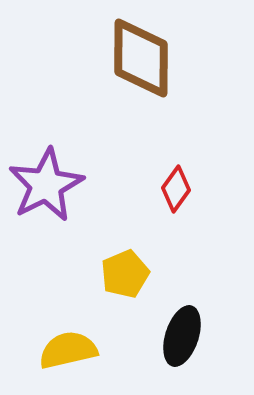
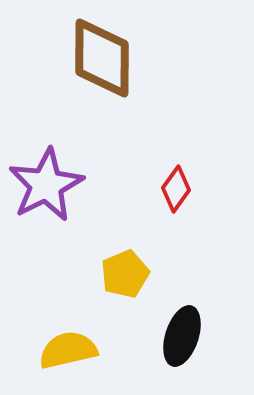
brown diamond: moved 39 px left
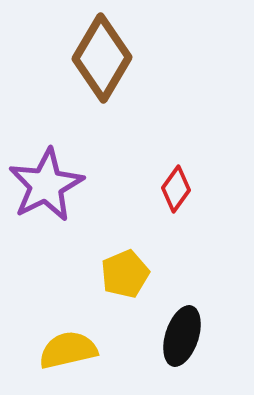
brown diamond: rotated 30 degrees clockwise
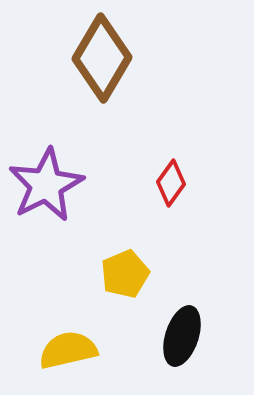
red diamond: moved 5 px left, 6 px up
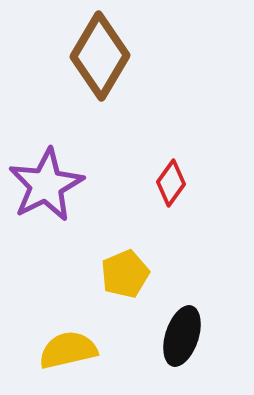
brown diamond: moved 2 px left, 2 px up
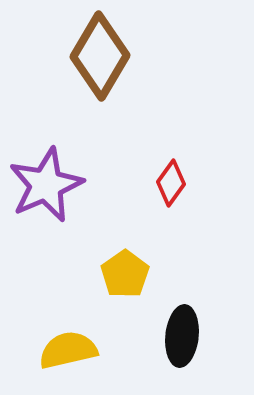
purple star: rotated 4 degrees clockwise
yellow pentagon: rotated 12 degrees counterclockwise
black ellipse: rotated 12 degrees counterclockwise
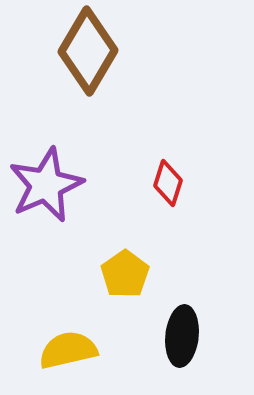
brown diamond: moved 12 px left, 5 px up
red diamond: moved 3 px left; rotated 18 degrees counterclockwise
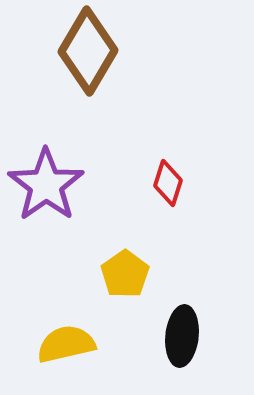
purple star: rotated 12 degrees counterclockwise
yellow semicircle: moved 2 px left, 6 px up
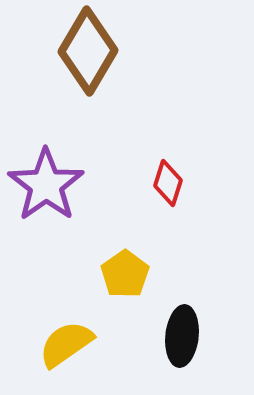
yellow semicircle: rotated 22 degrees counterclockwise
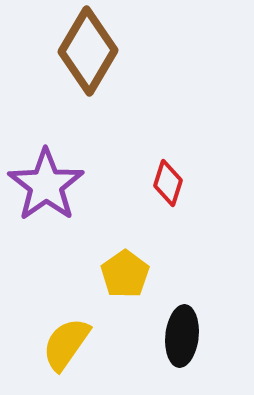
yellow semicircle: rotated 20 degrees counterclockwise
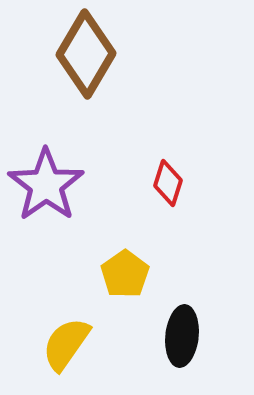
brown diamond: moved 2 px left, 3 px down
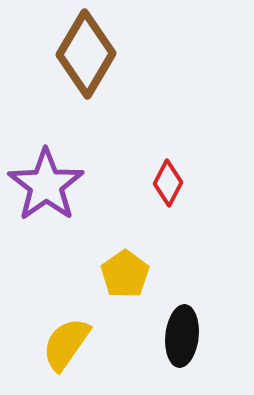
red diamond: rotated 9 degrees clockwise
